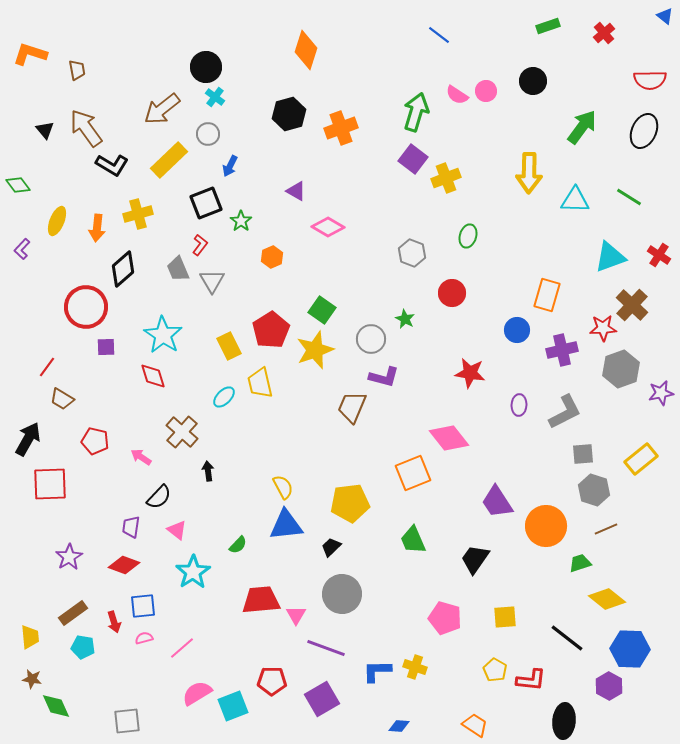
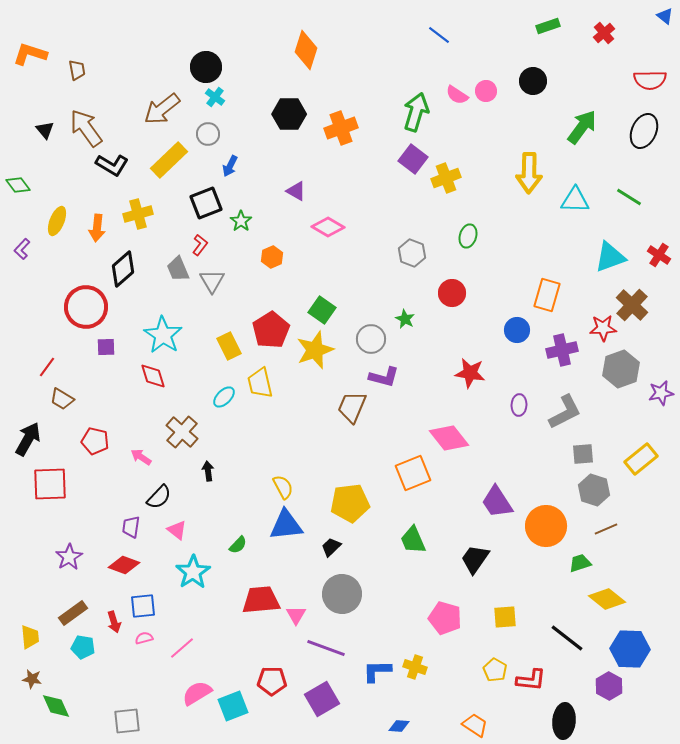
black hexagon at (289, 114): rotated 16 degrees clockwise
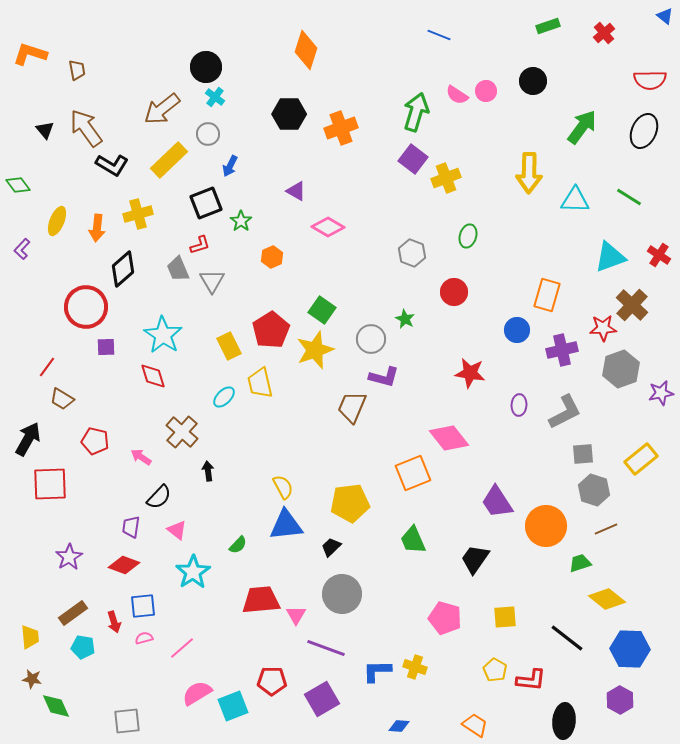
blue line at (439, 35): rotated 15 degrees counterclockwise
red L-shape at (200, 245): rotated 35 degrees clockwise
red circle at (452, 293): moved 2 px right, 1 px up
purple hexagon at (609, 686): moved 11 px right, 14 px down
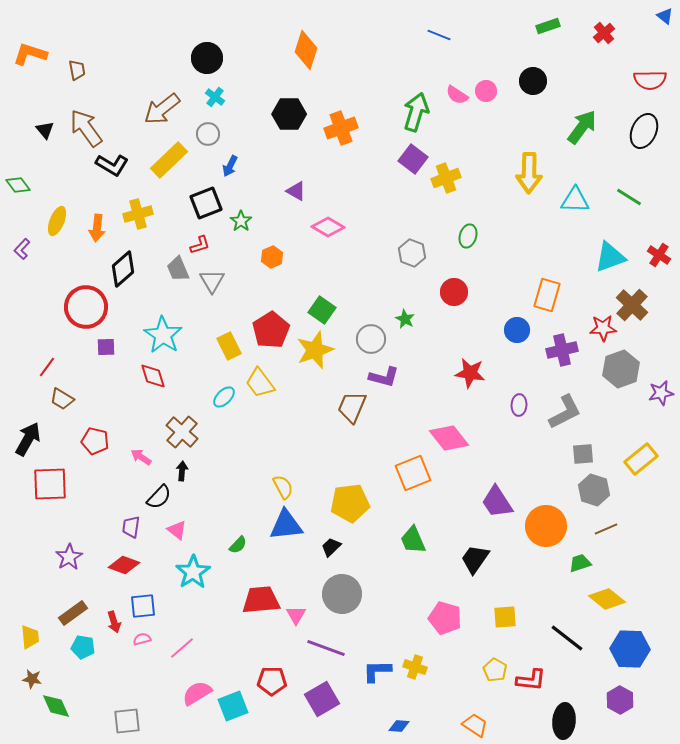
black circle at (206, 67): moved 1 px right, 9 px up
yellow trapezoid at (260, 383): rotated 24 degrees counterclockwise
black arrow at (208, 471): moved 26 px left; rotated 12 degrees clockwise
pink semicircle at (144, 638): moved 2 px left, 1 px down
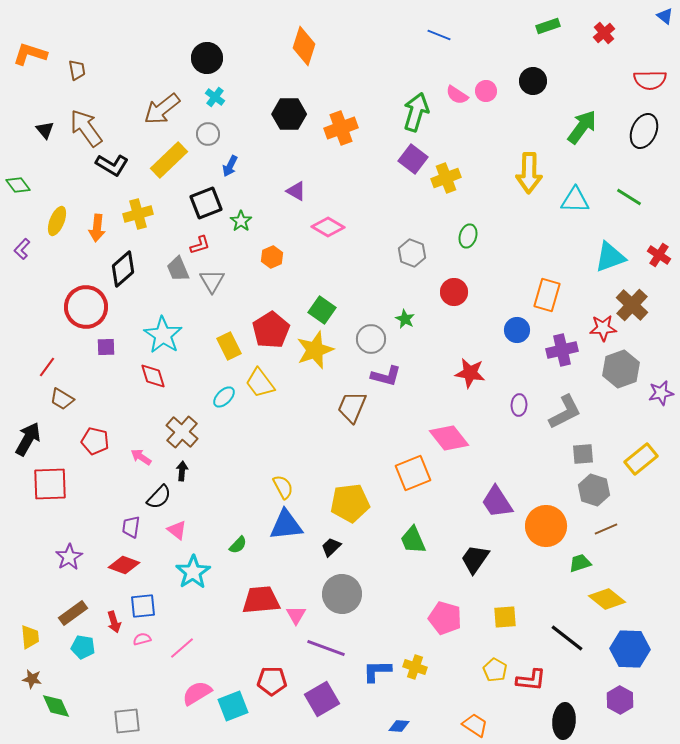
orange diamond at (306, 50): moved 2 px left, 4 px up
purple L-shape at (384, 377): moved 2 px right, 1 px up
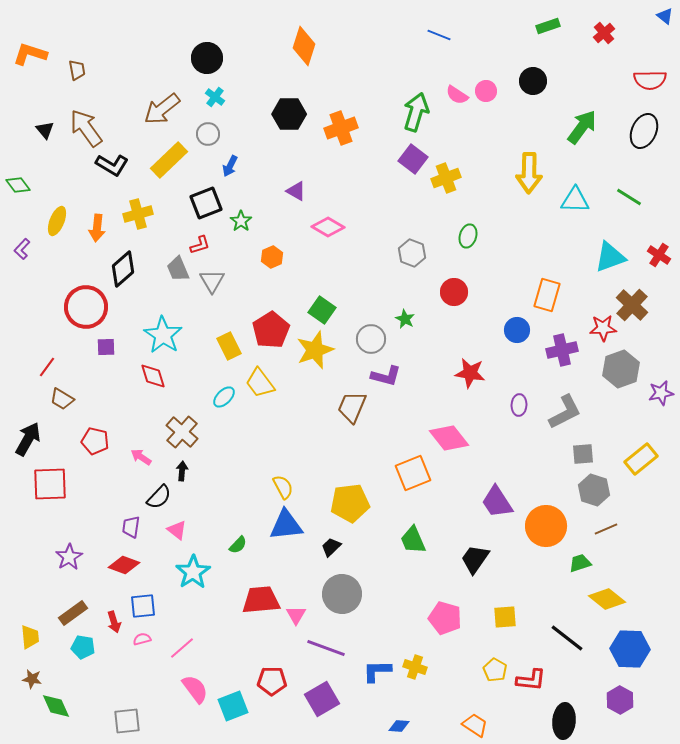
pink semicircle at (197, 693): moved 2 px left, 4 px up; rotated 84 degrees clockwise
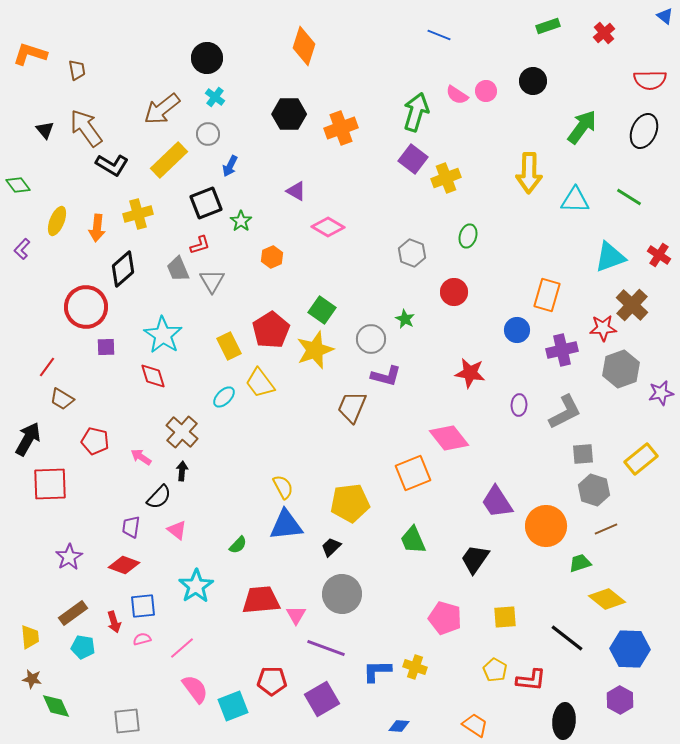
cyan star at (193, 572): moved 3 px right, 14 px down
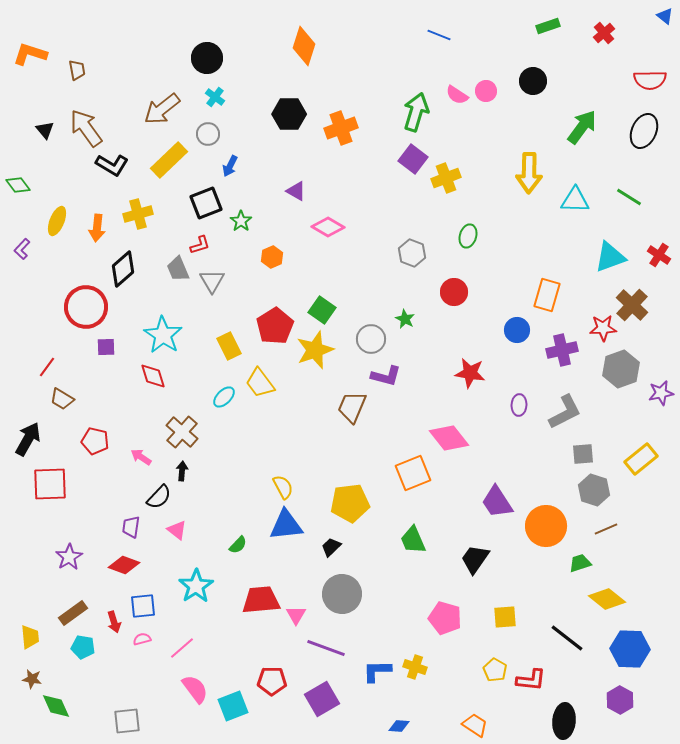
red pentagon at (271, 330): moved 4 px right, 4 px up
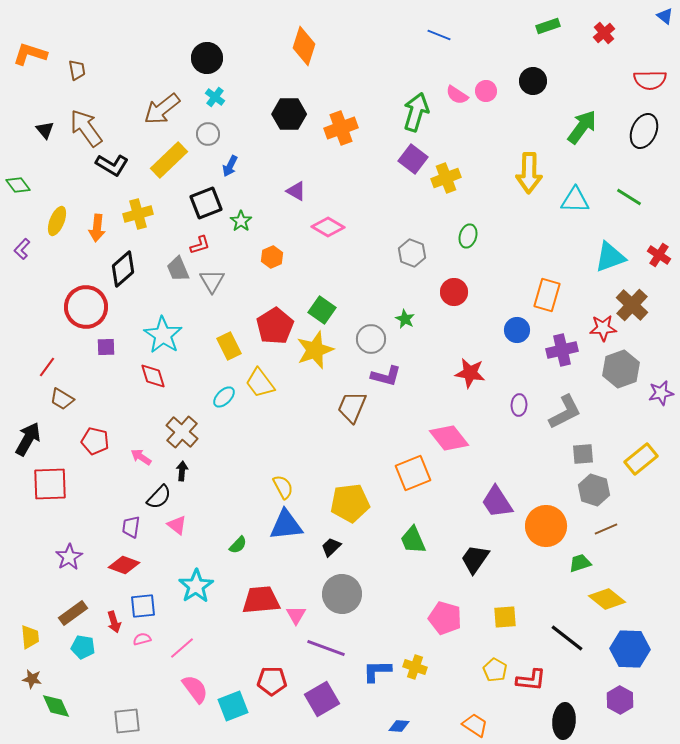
pink triangle at (177, 530): moved 5 px up
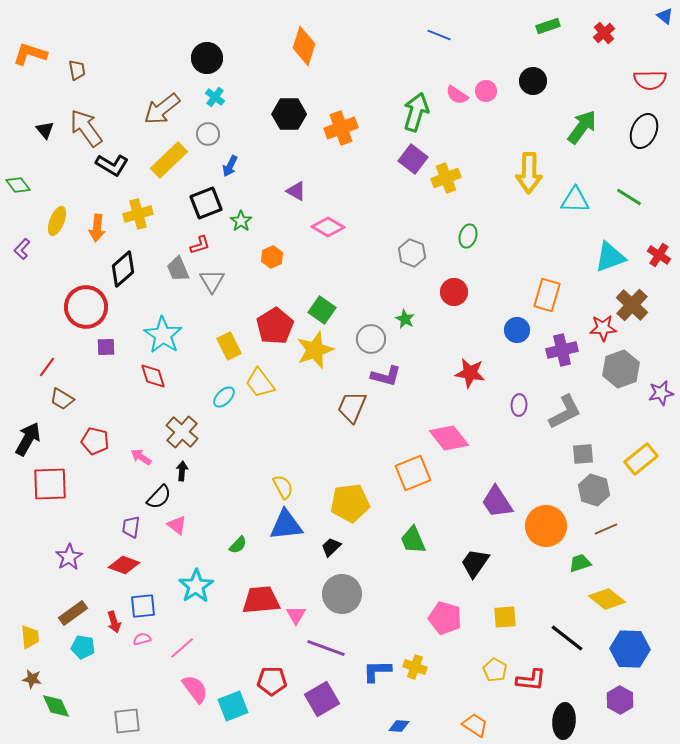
black trapezoid at (475, 559): moved 4 px down
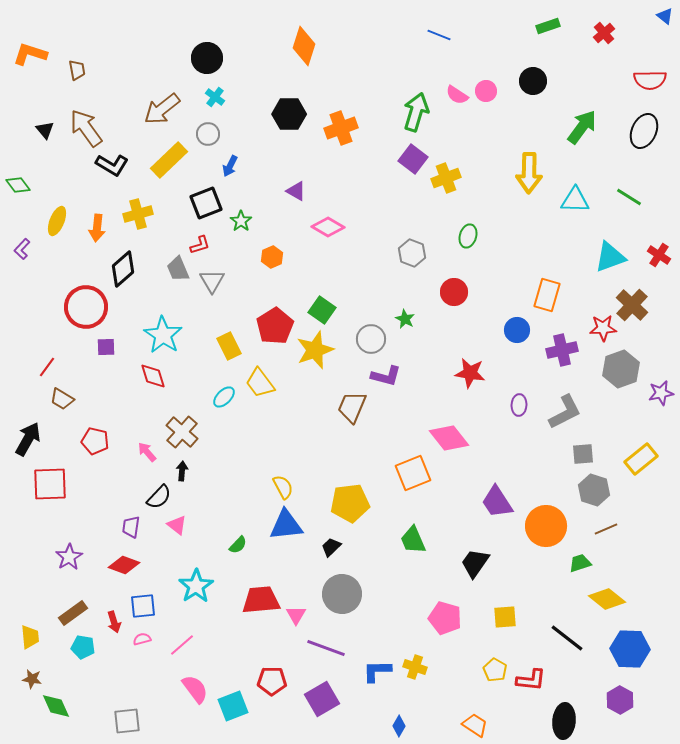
pink arrow at (141, 457): moved 6 px right, 5 px up; rotated 15 degrees clockwise
pink line at (182, 648): moved 3 px up
blue diamond at (399, 726): rotated 65 degrees counterclockwise
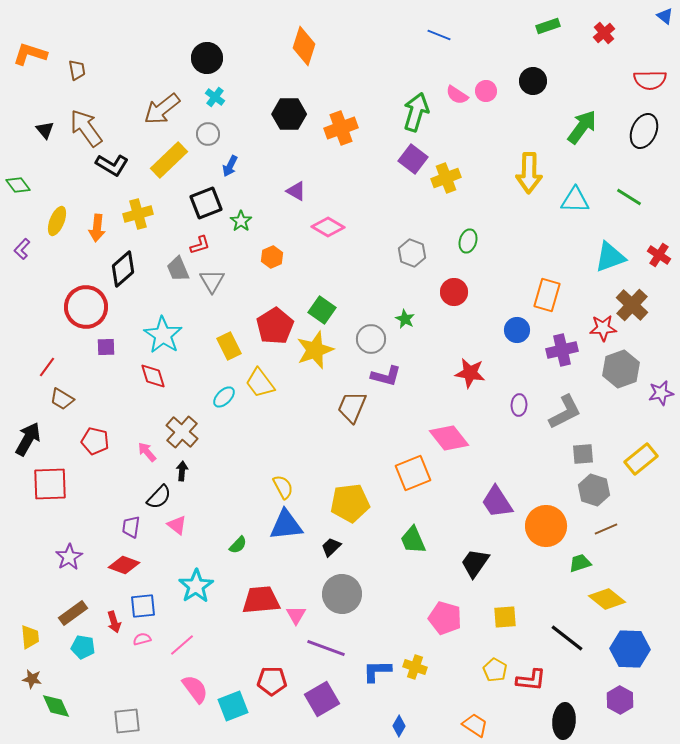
green ellipse at (468, 236): moved 5 px down
